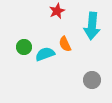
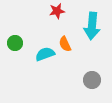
red star: rotated 14 degrees clockwise
green circle: moved 9 px left, 4 px up
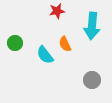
cyan semicircle: moved 1 px down; rotated 108 degrees counterclockwise
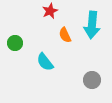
red star: moved 7 px left; rotated 14 degrees counterclockwise
cyan arrow: moved 1 px up
orange semicircle: moved 9 px up
cyan semicircle: moved 7 px down
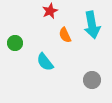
cyan arrow: rotated 16 degrees counterclockwise
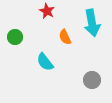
red star: moved 3 px left; rotated 21 degrees counterclockwise
cyan arrow: moved 2 px up
orange semicircle: moved 2 px down
green circle: moved 6 px up
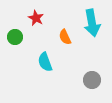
red star: moved 11 px left, 7 px down
cyan semicircle: rotated 18 degrees clockwise
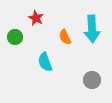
cyan arrow: moved 6 px down; rotated 8 degrees clockwise
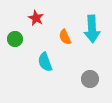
green circle: moved 2 px down
gray circle: moved 2 px left, 1 px up
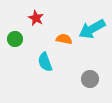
cyan arrow: rotated 64 degrees clockwise
orange semicircle: moved 1 px left, 2 px down; rotated 126 degrees clockwise
